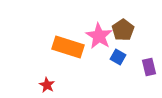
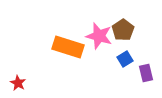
pink star: rotated 16 degrees counterclockwise
blue square: moved 7 px right, 2 px down; rotated 28 degrees clockwise
purple rectangle: moved 3 px left, 6 px down
red star: moved 29 px left, 2 px up
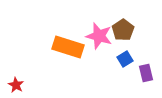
red star: moved 2 px left, 2 px down
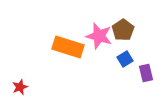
red star: moved 4 px right, 2 px down; rotated 21 degrees clockwise
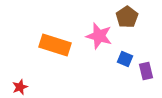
brown pentagon: moved 4 px right, 13 px up
orange rectangle: moved 13 px left, 2 px up
blue square: rotated 35 degrees counterclockwise
purple rectangle: moved 2 px up
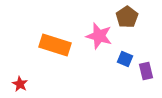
red star: moved 3 px up; rotated 21 degrees counterclockwise
